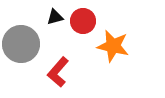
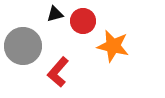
black triangle: moved 3 px up
gray circle: moved 2 px right, 2 px down
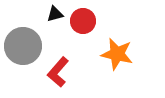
orange star: moved 4 px right, 8 px down
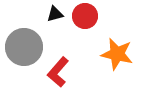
red circle: moved 2 px right, 5 px up
gray circle: moved 1 px right, 1 px down
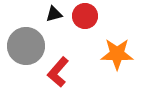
black triangle: moved 1 px left
gray circle: moved 2 px right, 1 px up
orange star: rotated 12 degrees counterclockwise
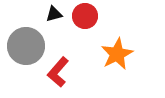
orange star: rotated 28 degrees counterclockwise
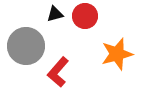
black triangle: moved 1 px right
orange star: rotated 12 degrees clockwise
